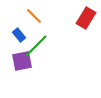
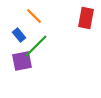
red rectangle: rotated 20 degrees counterclockwise
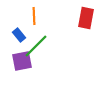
orange line: rotated 42 degrees clockwise
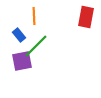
red rectangle: moved 1 px up
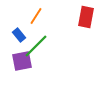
orange line: moved 2 px right; rotated 36 degrees clockwise
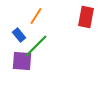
purple square: rotated 15 degrees clockwise
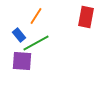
green line: moved 3 px up; rotated 16 degrees clockwise
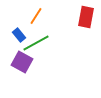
purple square: moved 1 px down; rotated 25 degrees clockwise
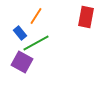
blue rectangle: moved 1 px right, 2 px up
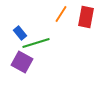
orange line: moved 25 px right, 2 px up
green line: rotated 12 degrees clockwise
